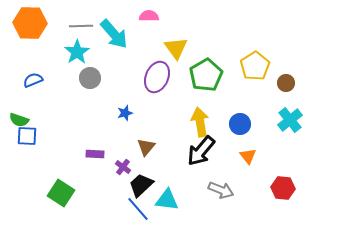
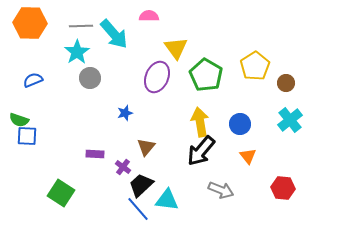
green pentagon: rotated 12 degrees counterclockwise
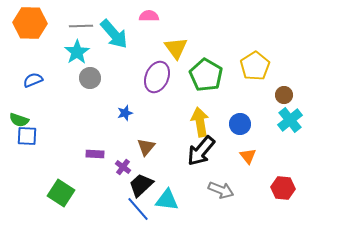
brown circle: moved 2 px left, 12 px down
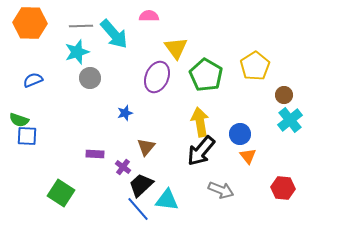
cyan star: rotated 15 degrees clockwise
blue circle: moved 10 px down
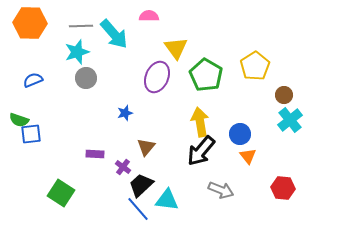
gray circle: moved 4 px left
blue square: moved 4 px right, 2 px up; rotated 10 degrees counterclockwise
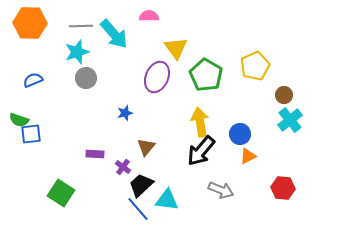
yellow pentagon: rotated 8 degrees clockwise
orange triangle: rotated 42 degrees clockwise
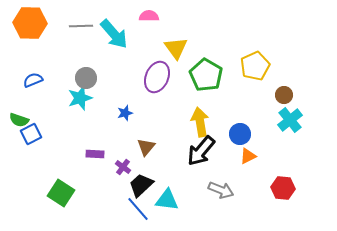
cyan star: moved 3 px right, 46 px down
blue square: rotated 20 degrees counterclockwise
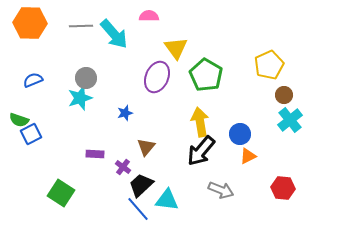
yellow pentagon: moved 14 px right, 1 px up
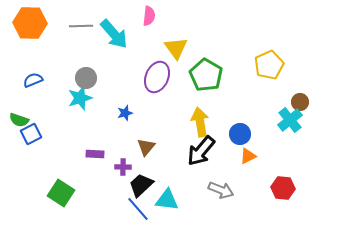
pink semicircle: rotated 96 degrees clockwise
brown circle: moved 16 px right, 7 px down
purple cross: rotated 35 degrees counterclockwise
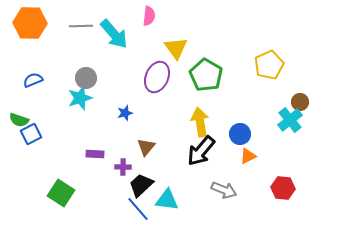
gray arrow: moved 3 px right
